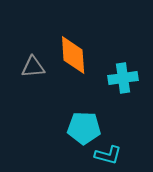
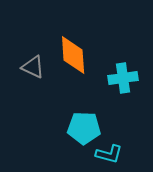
gray triangle: rotated 30 degrees clockwise
cyan L-shape: moved 1 px right, 1 px up
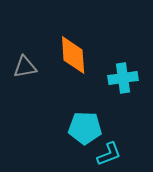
gray triangle: moved 8 px left; rotated 35 degrees counterclockwise
cyan pentagon: moved 1 px right
cyan L-shape: rotated 36 degrees counterclockwise
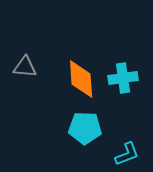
orange diamond: moved 8 px right, 24 px down
gray triangle: rotated 15 degrees clockwise
cyan L-shape: moved 18 px right
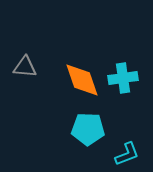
orange diamond: moved 1 px right, 1 px down; rotated 15 degrees counterclockwise
cyan pentagon: moved 3 px right, 1 px down
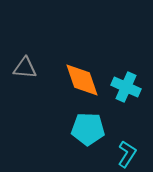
gray triangle: moved 1 px down
cyan cross: moved 3 px right, 9 px down; rotated 32 degrees clockwise
cyan L-shape: rotated 36 degrees counterclockwise
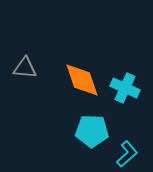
cyan cross: moved 1 px left, 1 px down
cyan pentagon: moved 4 px right, 2 px down
cyan L-shape: rotated 16 degrees clockwise
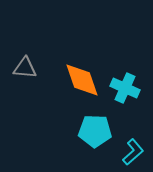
cyan pentagon: moved 3 px right
cyan L-shape: moved 6 px right, 2 px up
